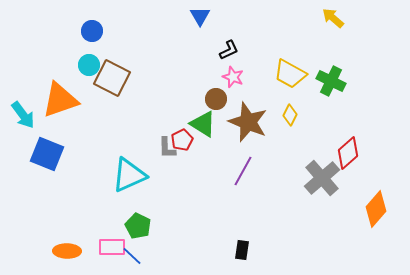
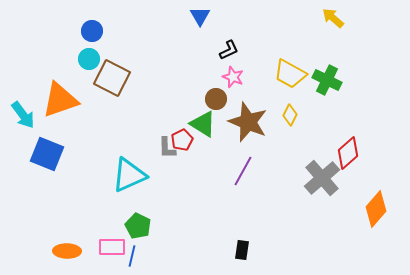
cyan circle: moved 6 px up
green cross: moved 4 px left, 1 px up
blue line: rotated 60 degrees clockwise
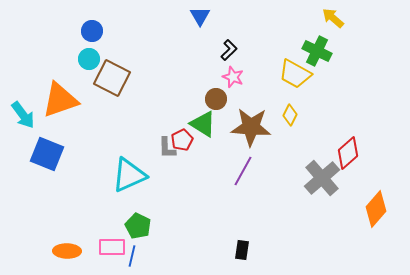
black L-shape: rotated 20 degrees counterclockwise
yellow trapezoid: moved 5 px right
green cross: moved 10 px left, 29 px up
brown star: moved 3 px right, 5 px down; rotated 18 degrees counterclockwise
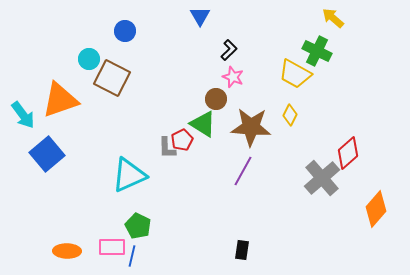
blue circle: moved 33 px right
blue square: rotated 28 degrees clockwise
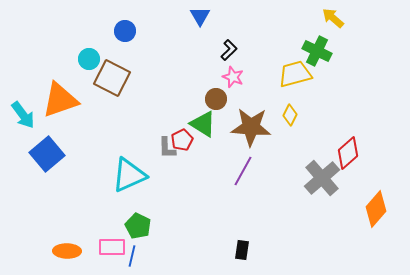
yellow trapezoid: rotated 136 degrees clockwise
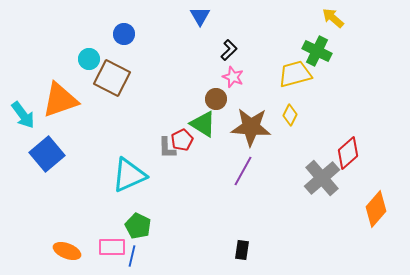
blue circle: moved 1 px left, 3 px down
orange ellipse: rotated 20 degrees clockwise
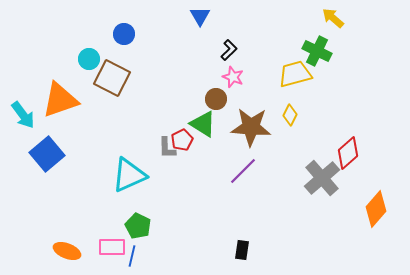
purple line: rotated 16 degrees clockwise
